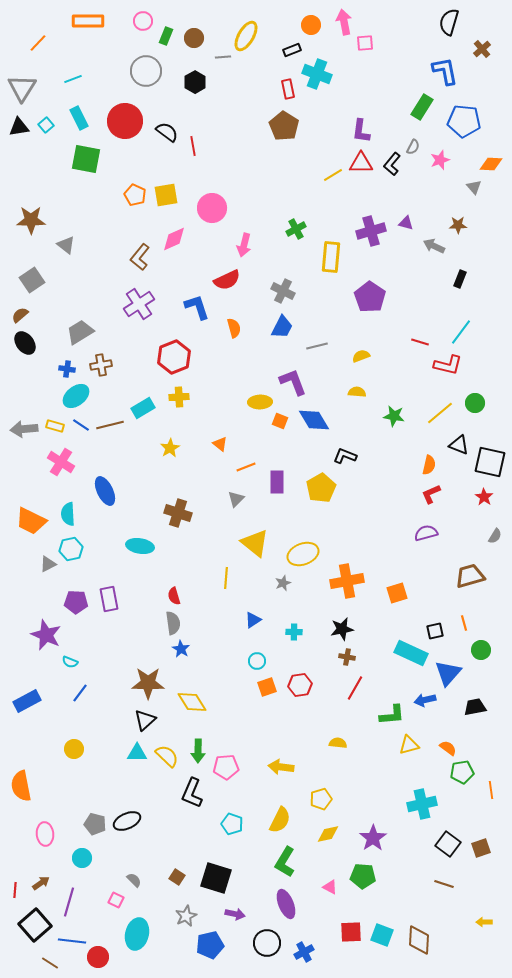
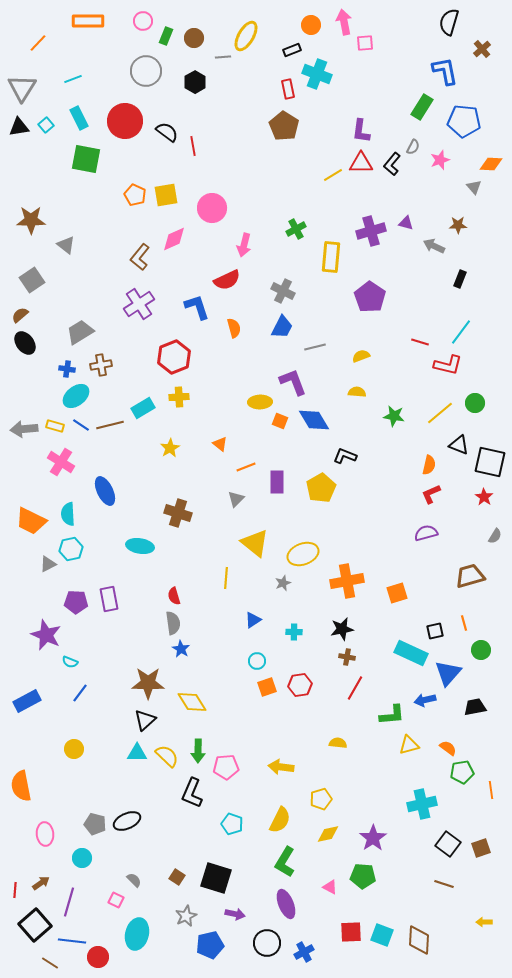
gray line at (317, 346): moved 2 px left, 1 px down
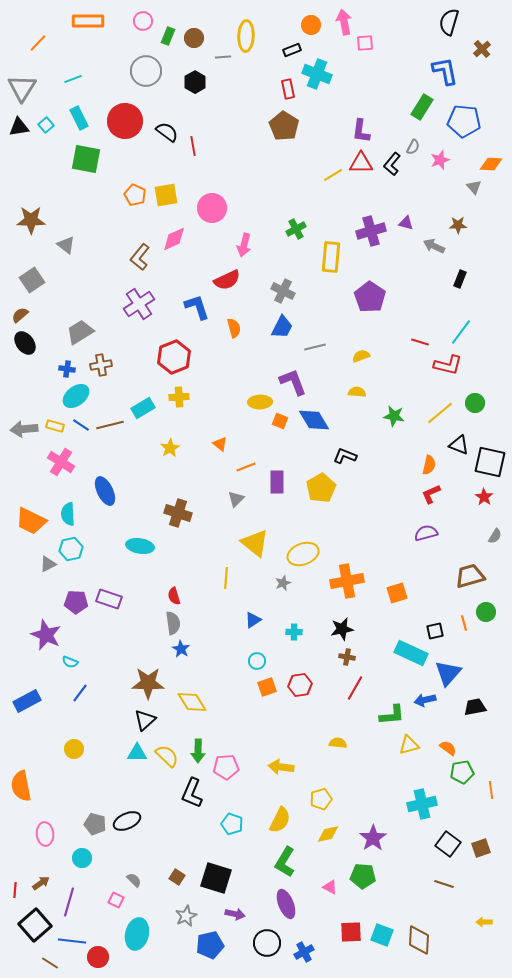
green rectangle at (166, 36): moved 2 px right
yellow ellipse at (246, 36): rotated 28 degrees counterclockwise
purple rectangle at (109, 599): rotated 60 degrees counterclockwise
green circle at (481, 650): moved 5 px right, 38 px up
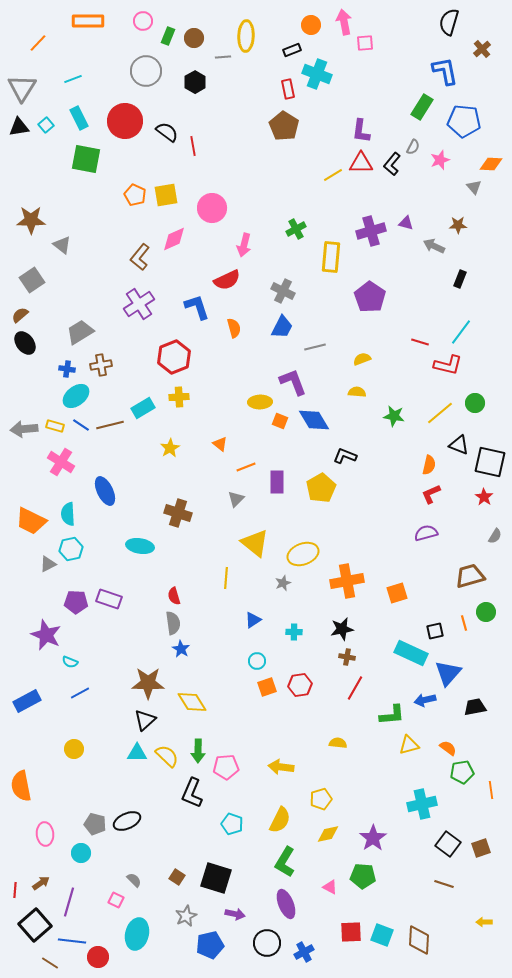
gray triangle at (66, 245): moved 4 px left
yellow semicircle at (361, 356): moved 1 px right, 3 px down
blue line at (80, 693): rotated 24 degrees clockwise
cyan circle at (82, 858): moved 1 px left, 5 px up
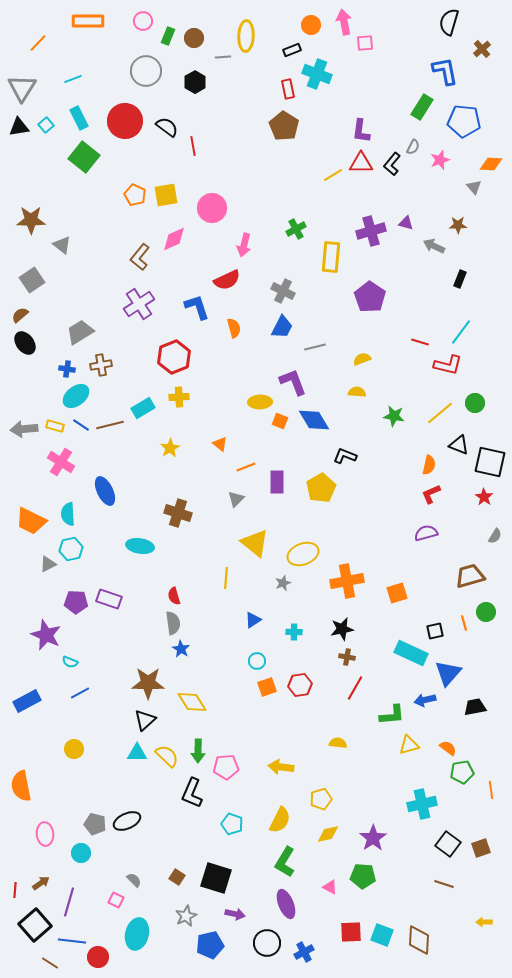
black semicircle at (167, 132): moved 5 px up
green square at (86, 159): moved 2 px left, 2 px up; rotated 28 degrees clockwise
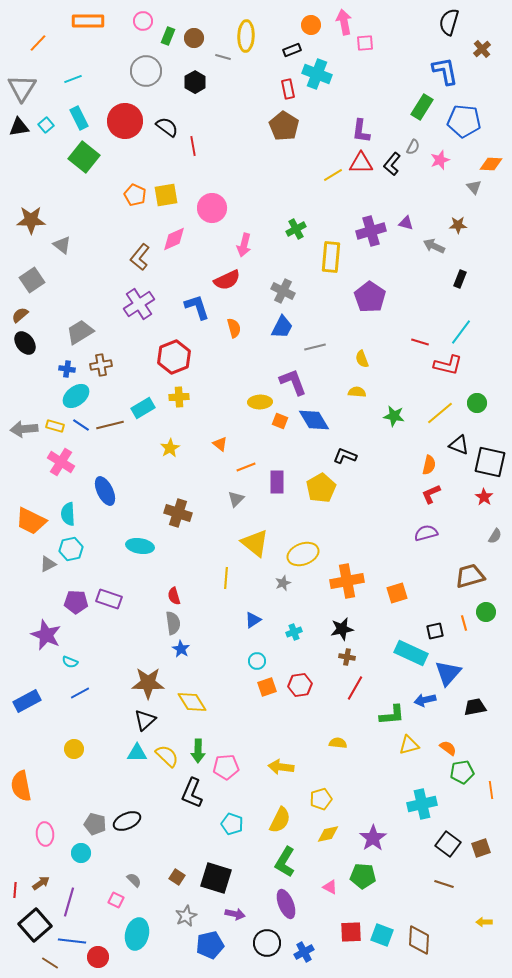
gray line at (223, 57): rotated 21 degrees clockwise
yellow semicircle at (362, 359): rotated 90 degrees counterclockwise
green circle at (475, 403): moved 2 px right
cyan cross at (294, 632): rotated 21 degrees counterclockwise
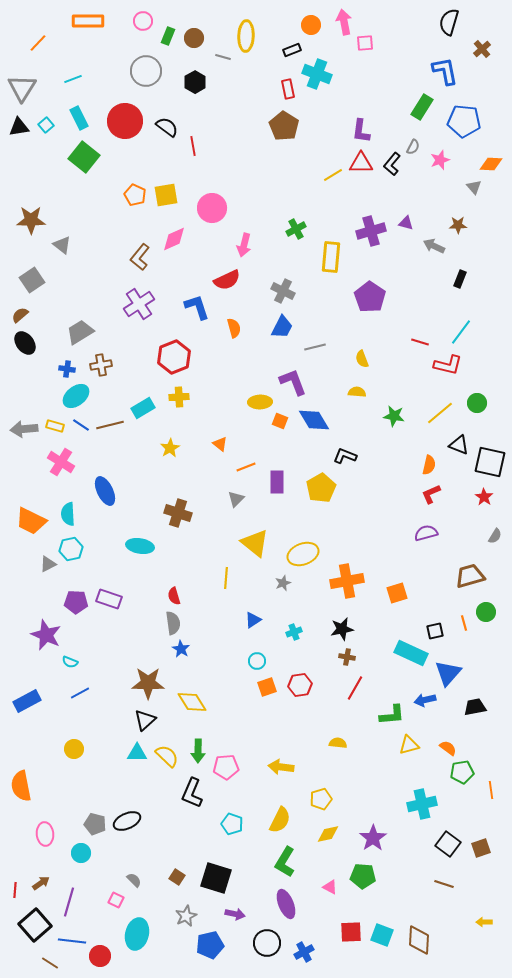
red circle at (98, 957): moved 2 px right, 1 px up
